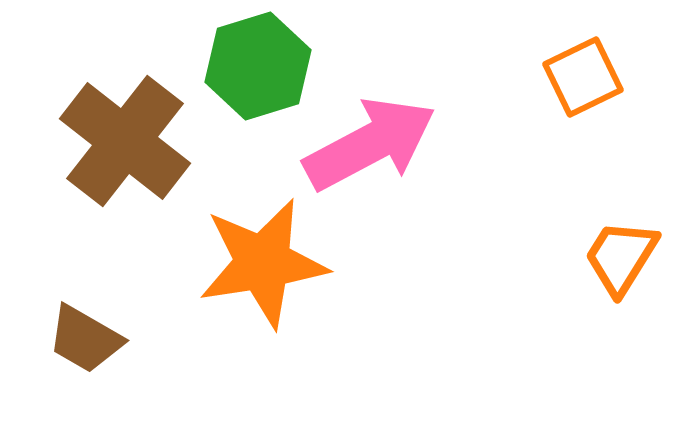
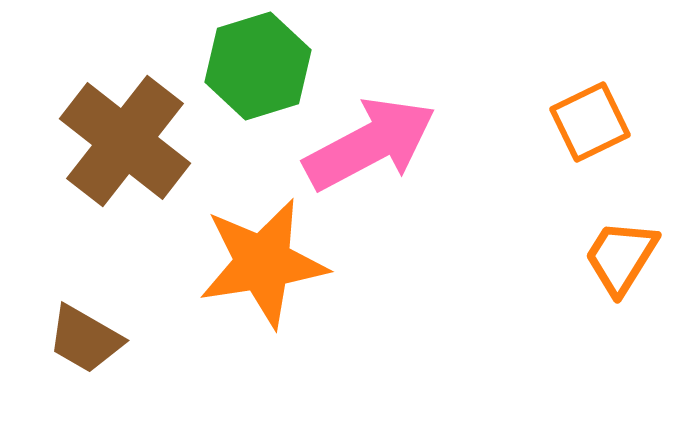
orange square: moved 7 px right, 45 px down
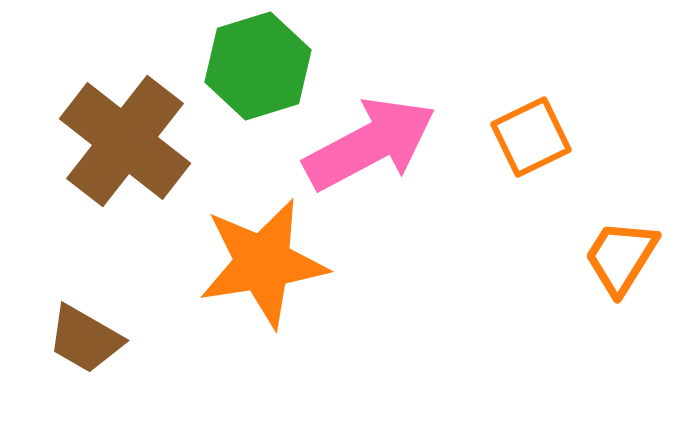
orange square: moved 59 px left, 15 px down
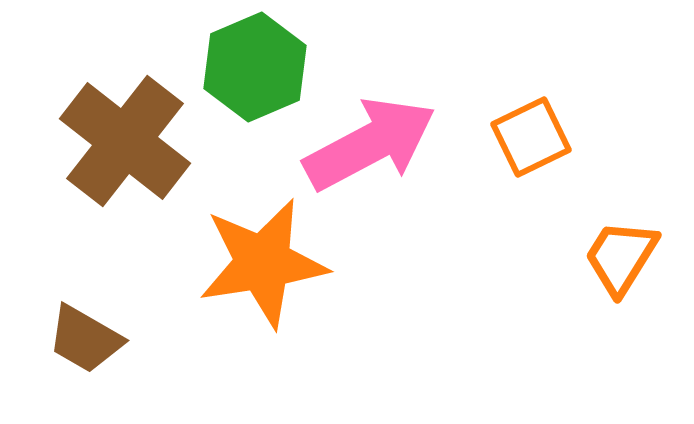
green hexagon: moved 3 px left, 1 px down; rotated 6 degrees counterclockwise
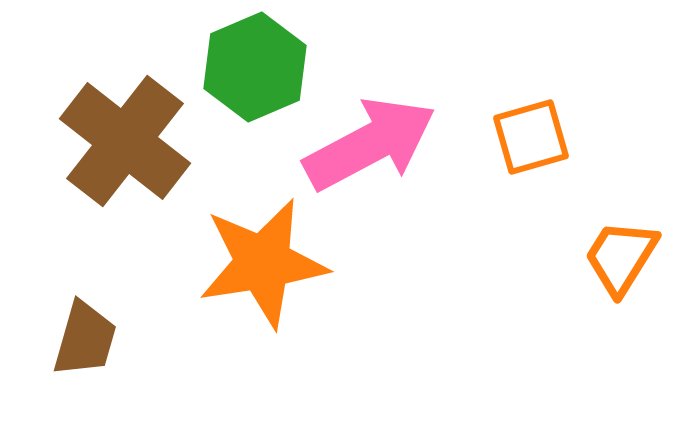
orange square: rotated 10 degrees clockwise
brown trapezoid: rotated 104 degrees counterclockwise
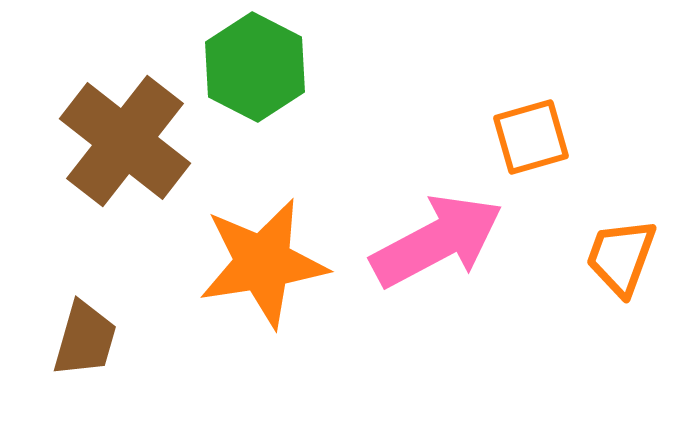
green hexagon: rotated 10 degrees counterclockwise
pink arrow: moved 67 px right, 97 px down
orange trapezoid: rotated 12 degrees counterclockwise
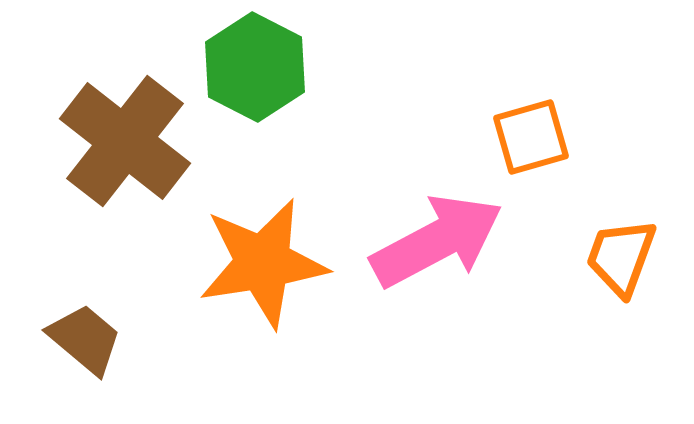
brown trapezoid: rotated 66 degrees counterclockwise
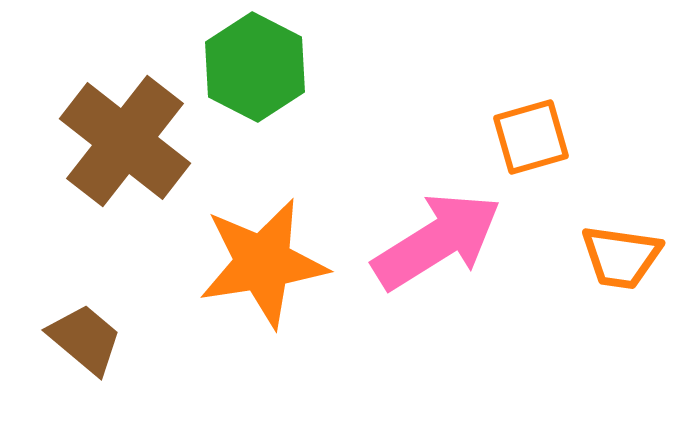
pink arrow: rotated 4 degrees counterclockwise
orange trapezoid: rotated 102 degrees counterclockwise
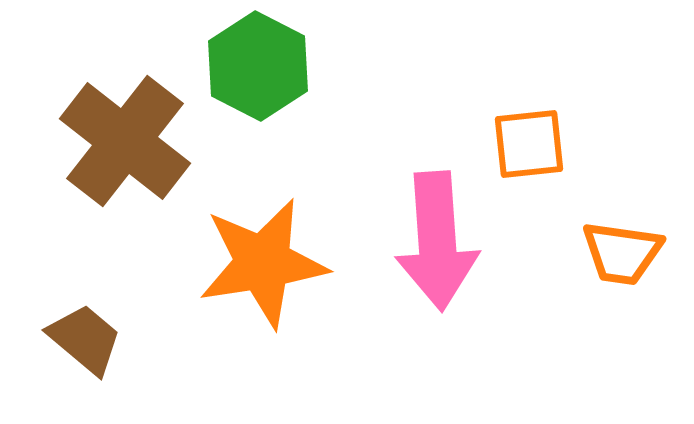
green hexagon: moved 3 px right, 1 px up
orange square: moved 2 px left, 7 px down; rotated 10 degrees clockwise
pink arrow: rotated 118 degrees clockwise
orange trapezoid: moved 1 px right, 4 px up
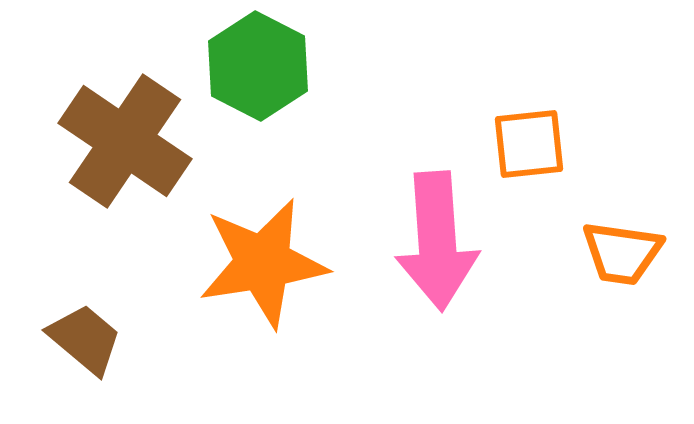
brown cross: rotated 4 degrees counterclockwise
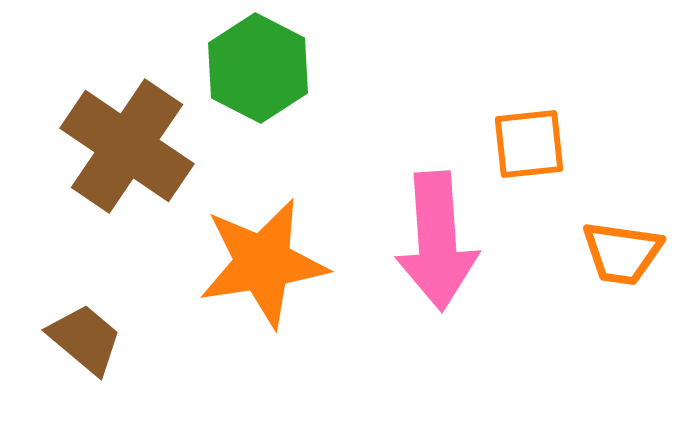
green hexagon: moved 2 px down
brown cross: moved 2 px right, 5 px down
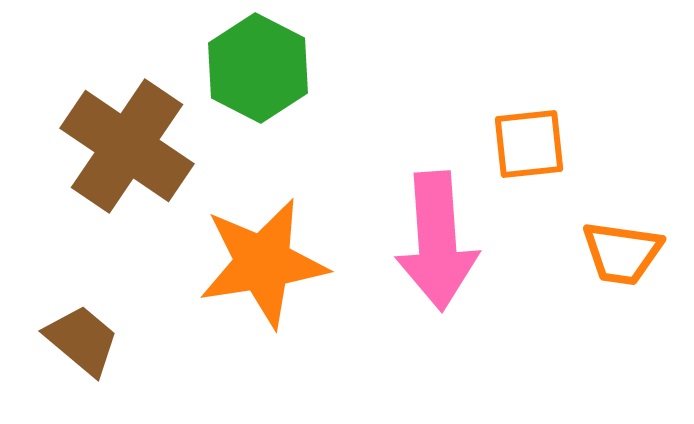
brown trapezoid: moved 3 px left, 1 px down
